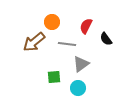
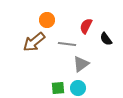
orange circle: moved 5 px left, 2 px up
green square: moved 4 px right, 11 px down
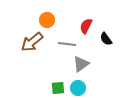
brown arrow: moved 2 px left
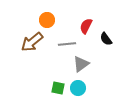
gray line: rotated 12 degrees counterclockwise
green square: rotated 16 degrees clockwise
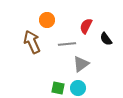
brown arrow: rotated 105 degrees clockwise
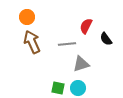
orange circle: moved 20 px left, 3 px up
gray triangle: rotated 18 degrees clockwise
